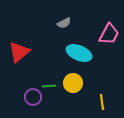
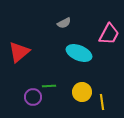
yellow circle: moved 9 px right, 9 px down
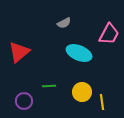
purple circle: moved 9 px left, 4 px down
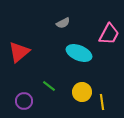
gray semicircle: moved 1 px left
green line: rotated 40 degrees clockwise
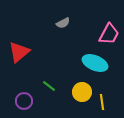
cyan ellipse: moved 16 px right, 10 px down
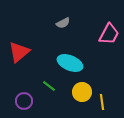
cyan ellipse: moved 25 px left
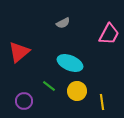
yellow circle: moved 5 px left, 1 px up
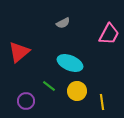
purple circle: moved 2 px right
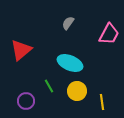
gray semicircle: moved 5 px right; rotated 152 degrees clockwise
red triangle: moved 2 px right, 2 px up
green line: rotated 24 degrees clockwise
